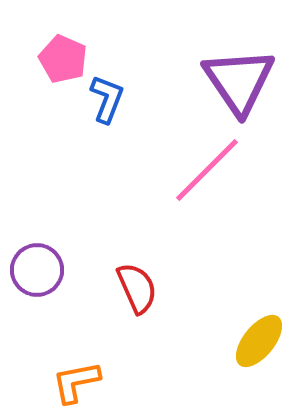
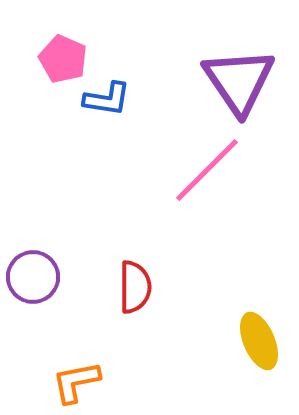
blue L-shape: rotated 78 degrees clockwise
purple circle: moved 4 px left, 7 px down
red semicircle: moved 2 px left, 1 px up; rotated 24 degrees clockwise
yellow ellipse: rotated 62 degrees counterclockwise
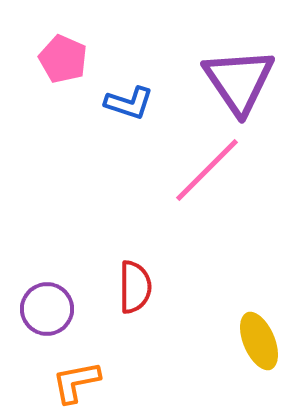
blue L-shape: moved 22 px right, 4 px down; rotated 9 degrees clockwise
purple circle: moved 14 px right, 32 px down
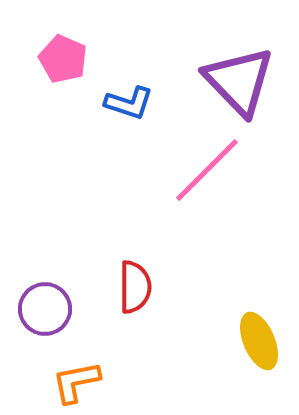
purple triangle: rotated 10 degrees counterclockwise
purple circle: moved 2 px left
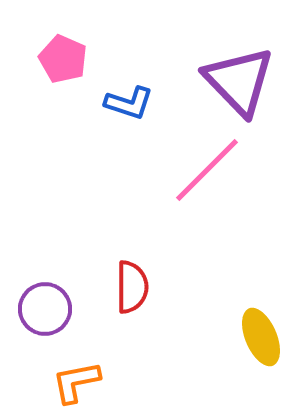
red semicircle: moved 3 px left
yellow ellipse: moved 2 px right, 4 px up
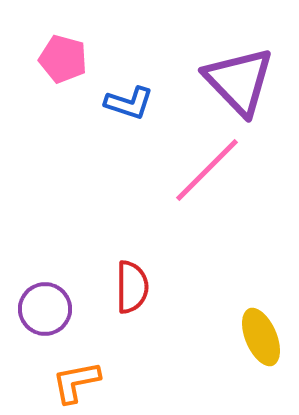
pink pentagon: rotated 9 degrees counterclockwise
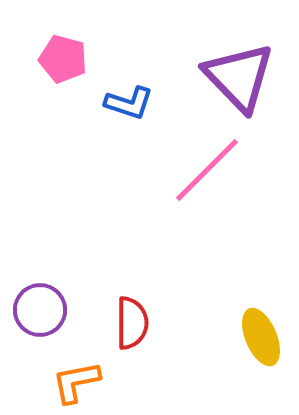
purple triangle: moved 4 px up
red semicircle: moved 36 px down
purple circle: moved 5 px left, 1 px down
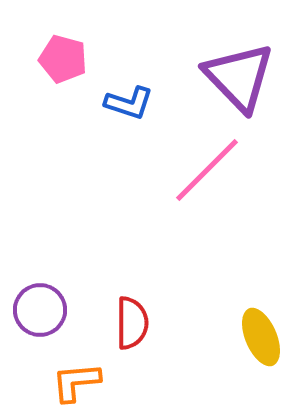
orange L-shape: rotated 6 degrees clockwise
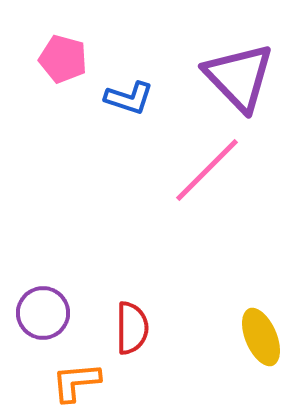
blue L-shape: moved 5 px up
purple circle: moved 3 px right, 3 px down
red semicircle: moved 5 px down
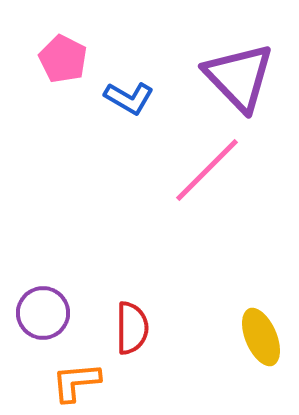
pink pentagon: rotated 12 degrees clockwise
blue L-shape: rotated 12 degrees clockwise
